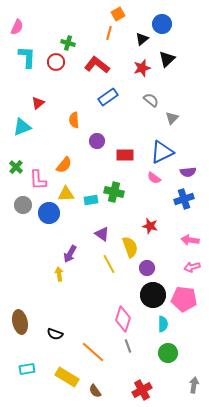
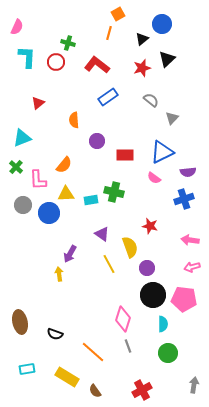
cyan triangle at (22, 127): moved 11 px down
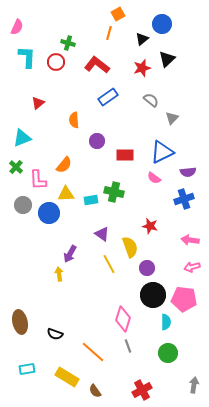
cyan semicircle at (163, 324): moved 3 px right, 2 px up
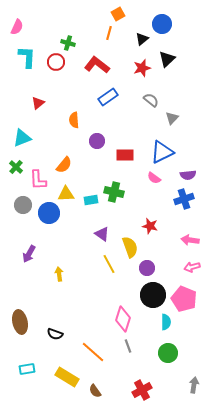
purple semicircle at (188, 172): moved 3 px down
purple arrow at (70, 254): moved 41 px left
pink pentagon at (184, 299): rotated 15 degrees clockwise
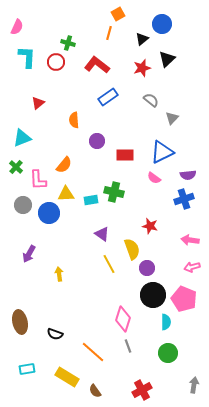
yellow semicircle at (130, 247): moved 2 px right, 2 px down
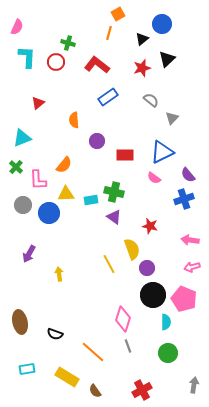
purple semicircle at (188, 175): rotated 56 degrees clockwise
purple triangle at (102, 234): moved 12 px right, 17 px up
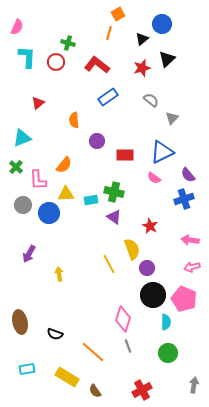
red star at (150, 226): rotated 14 degrees clockwise
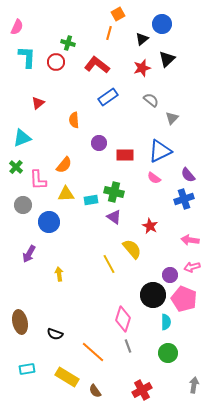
purple circle at (97, 141): moved 2 px right, 2 px down
blue triangle at (162, 152): moved 2 px left, 1 px up
blue circle at (49, 213): moved 9 px down
yellow semicircle at (132, 249): rotated 20 degrees counterclockwise
purple circle at (147, 268): moved 23 px right, 7 px down
